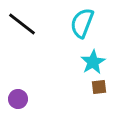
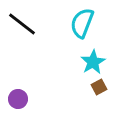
brown square: rotated 21 degrees counterclockwise
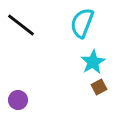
black line: moved 1 px left, 1 px down
purple circle: moved 1 px down
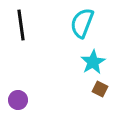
black line: rotated 44 degrees clockwise
brown square: moved 1 px right, 2 px down; rotated 35 degrees counterclockwise
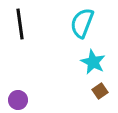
black line: moved 1 px left, 1 px up
cyan star: rotated 15 degrees counterclockwise
brown square: moved 2 px down; rotated 28 degrees clockwise
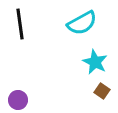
cyan semicircle: rotated 140 degrees counterclockwise
cyan star: moved 2 px right
brown square: moved 2 px right; rotated 21 degrees counterclockwise
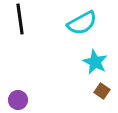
black line: moved 5 px up
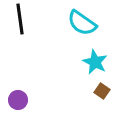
cyan semicircle: rotated 64 degrees clockwise
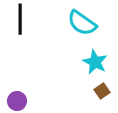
black line: rotated 8 degrees clockwise
brown square: rotated 21 degrees clockwise
purple circle: moved 1 px left, 1 px down
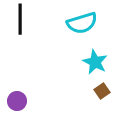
cyan semicircle: rotated 52 degrees counterclockwise
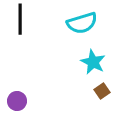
cyan star: moved 2 px left
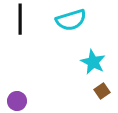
cyan semicircle: moved 11 px left, 3 px up
